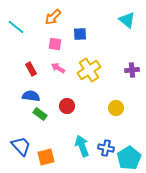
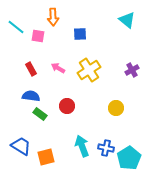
orange arrow: rotated 48 degrees counterclockwise
pink square: moved 17 px left, 8 px up
purple cross: rotated 24 degrees counterclockwise
blue trapezoid: rotated 15 degrees counterclockwise
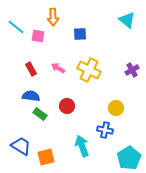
yellow cross: rotated 30 degrees counterclockwise
blue cross: moved 1 px left, 18 px up
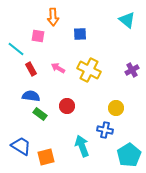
cyan line: moved 22 px down
cyan pentagon: moved 3 px up
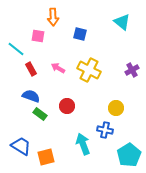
cyan triangle: moved 5 px left, 2 px down
blue square: rotated 16 degrees clockwise
blue semicircle: rotated 12 degrees clockwise
cyan arrow: moved 1 px right, 2 px up
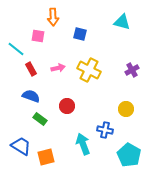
cyan triangle: rotated 24 degrees counterclockwise
pink arrow: rotated 136 degrees clockwise
yellow circle: moved 10 px right, 1 px down
green rectangle: moved 5 px down
cyan pentagon: rotated 10 degrees counterclockwise
